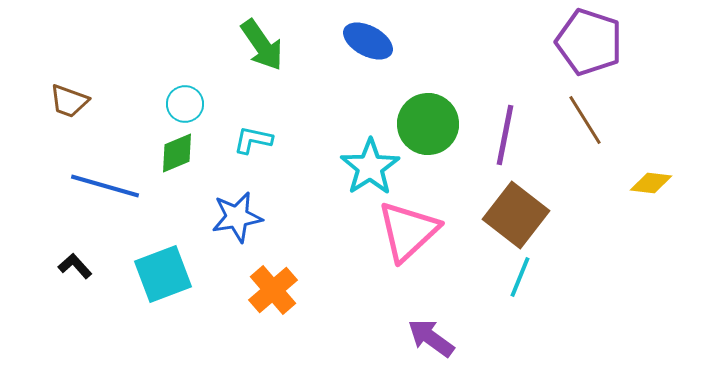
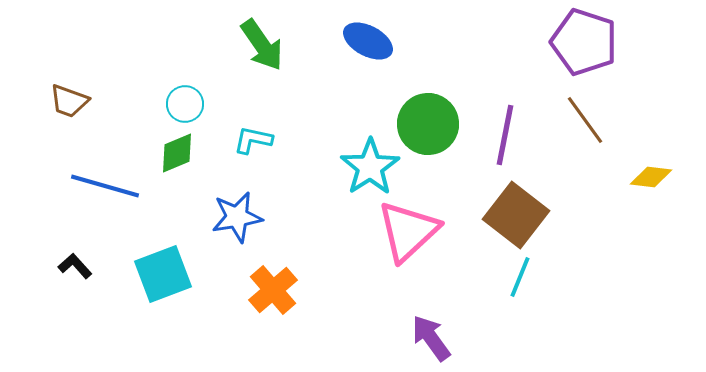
purple pentagon: moved 5 px left
brown line: rotated 4 degrees counterclockwise
yellow diamond: moved 6 px up
purple arrow: rotated 18 degrees clockwise
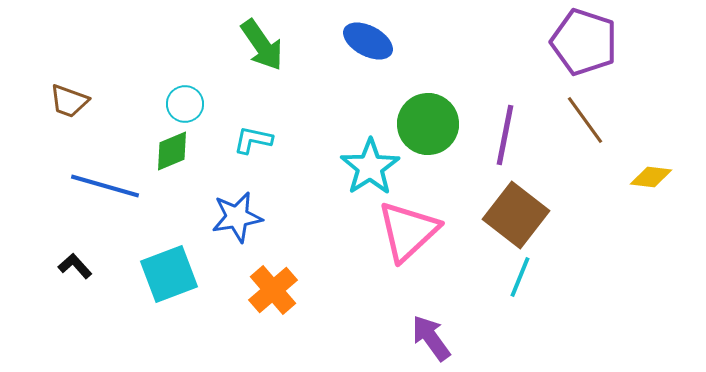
green diamond: moved 5 px left, 2 px up
cyan square: moved 6 px right
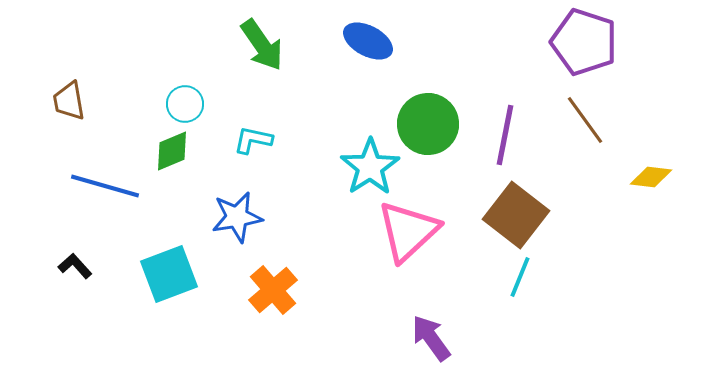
brown trapezoid: rotated 60 degrees clockwise
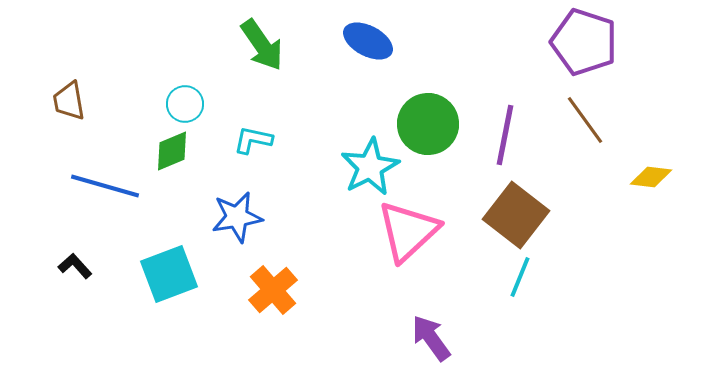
cyan star: rotated 6 degrees clockwise
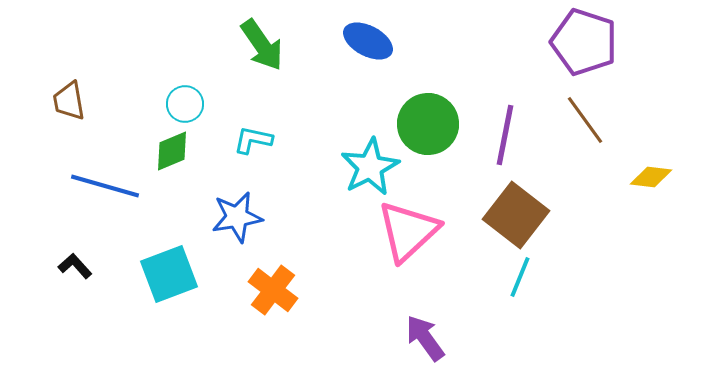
orange cross: rotated 12 degrees counterclockwise
purple arrow: moved 6 px left
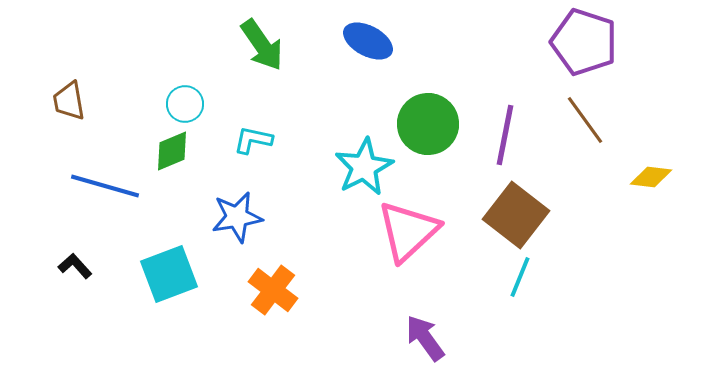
cyan star: moved 6 px left
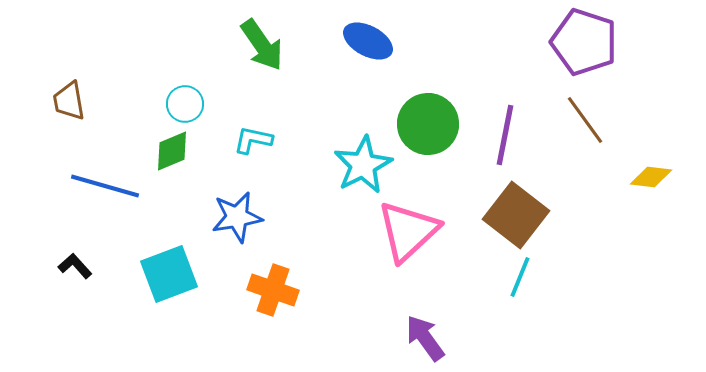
cyan star: moved 1 px left, 2 px up
orange cross: rotated 18 degrees counterclockwise
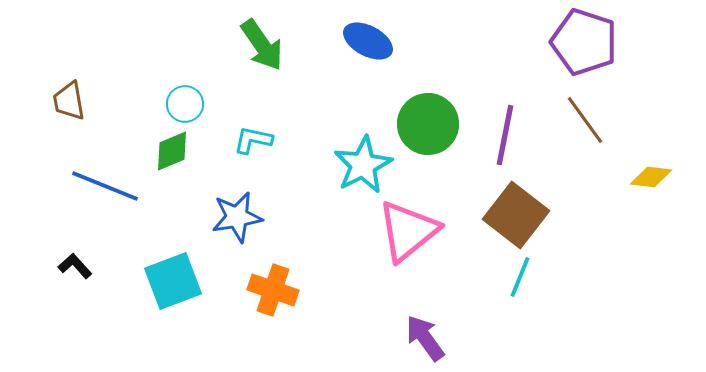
blue line: rotated 6 degrees clockwise
pink triangle: rotated 4 degrees clockwise
cyan square: moved 4 px right, 7 px down
